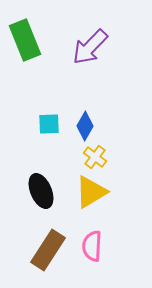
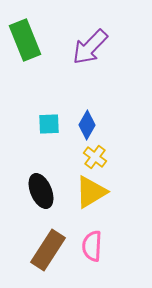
blue diamond: moved 2 px right, 1 px up
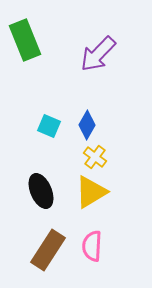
purple arrow: moved 8 px right, 7 px down
cyan square: moved 2 px down; rotated 25 degrees clockwise
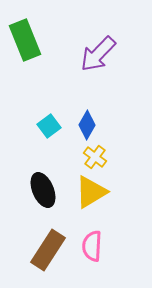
cyan square: rotated 30 degrees clockwise
black ellipse: moved 2 px right, 1 px up
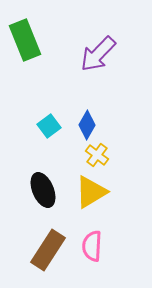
yellow cross: moved 2 px right, 2 px up
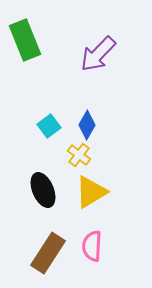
yellow cross: moved 18 px left
brown rectangle: moved 3 px down
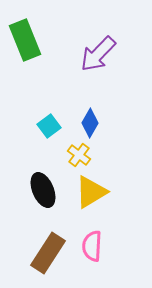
blue diamond: moved 3 px right, 2 px up
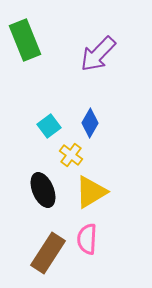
yellow cross: moved 8 px left
pink semicircle: moved 5 px left, 7 px up
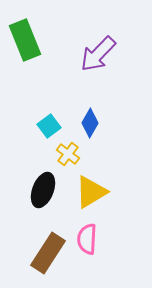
yellow cross: moved 3 px left, 1 px up
black ellipse: rotated 44 degrees clockwise
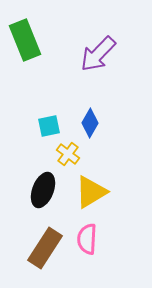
cyan square: rotated 25 degrees clockwise
brown rectangle: moved 3 px left, 5 px up
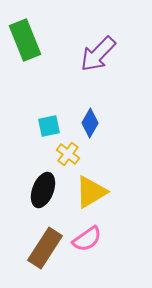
pink semicircle: rotated 128 degrees counterclockwise
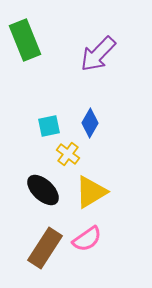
black ellipse: rotated 68 degrees counterclockwise
